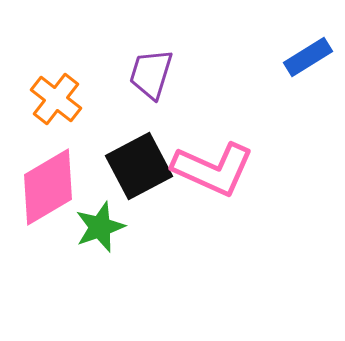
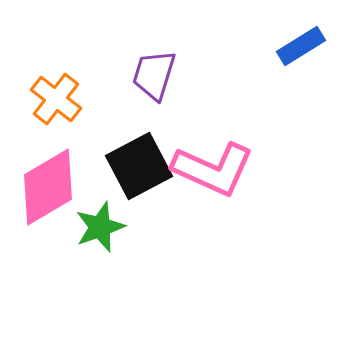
blue rectangle: moved 7 px left, 11 px up
purple trapezoid: moved 3 px right, 1 px down
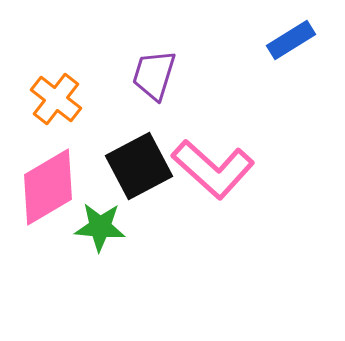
blue rectangle: moved 10 px left, 6 px up
pink L-shape: rotated 18 degrees clockwise
green star: rotated 24 degrees clockwise
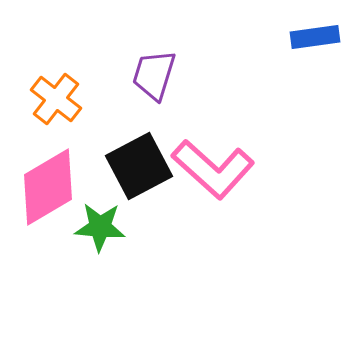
blue rectangle: moved 24 px right, 3 px up; rotated 24 degrees clockwise
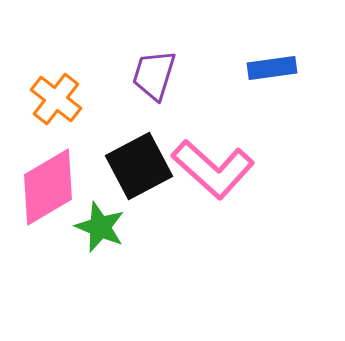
blue rectangle: moved 43 px left, 31 px down
green star: rotated 18 degrees clockwise
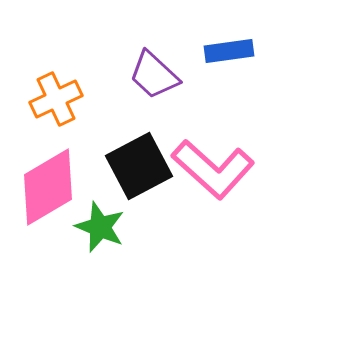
blue rectangle: moved 43 px left, 17 px up
purple trapezoid: rotated 64 degrees counterclockwise
orange cross: rotated 27 degrees clockwise
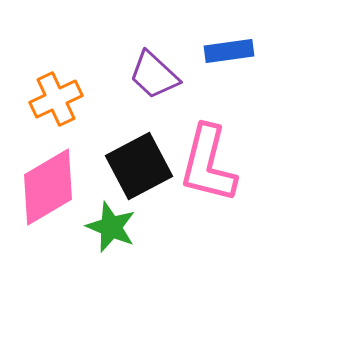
pink L-shape: moved 5 px left, 5 px up; rotated 62 degrees clockwise
green star: moved 11 px right
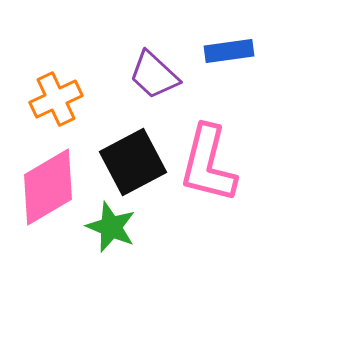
black square: moved 6 px left, 4 px up
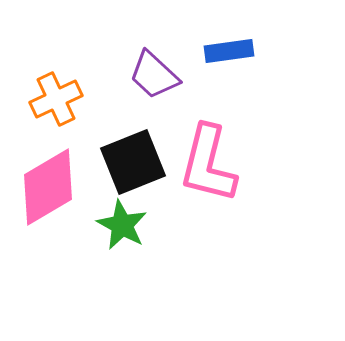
black square: rotated 6 degrees clockwise
green star: moved 11 px right, 2 px up; rotated 6 degrees clockwise
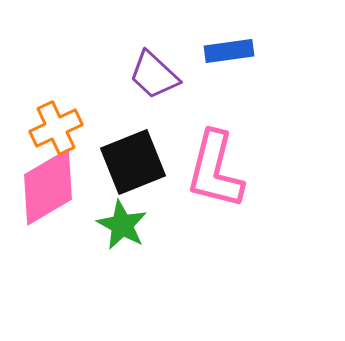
orange cross: moved 29 px down
pink L-shape: moved 7 px right, 6 px down
